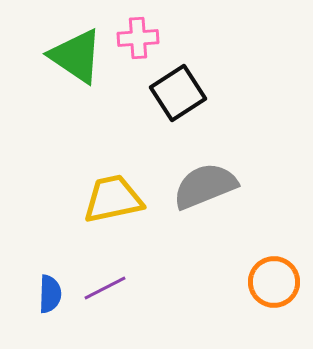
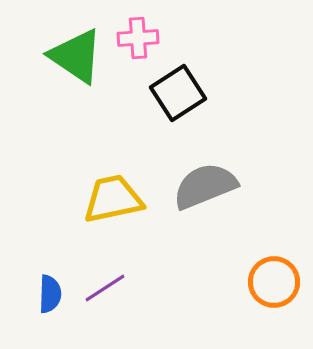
purple line: rotated 6 degrees counterclockwise
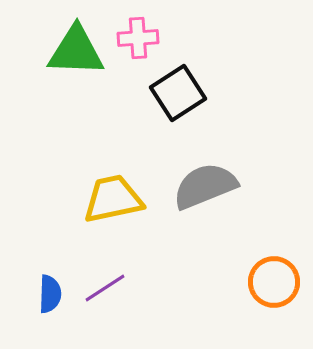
green triangle: moved 5 px up; rotated 32 degrees counterclockwise
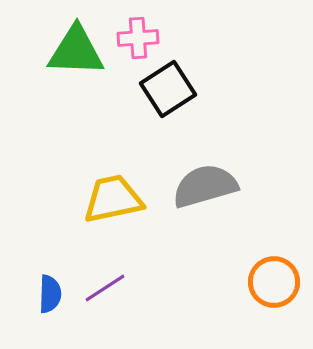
black square: moved 10 px left, 4 px up
gray semicircle: rotated 6 degrees clockwise
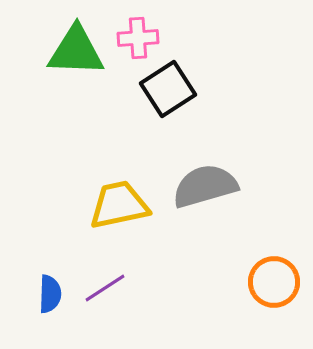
yellow trapezoid: moved 6 px right, 6 px down
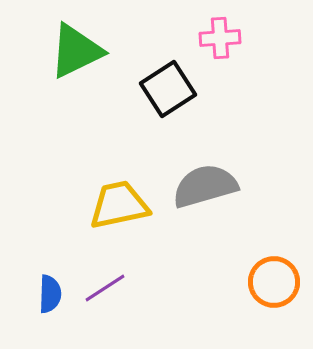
pink cross: moved 82 px right
green triangle: rotated 28 degrees counterclockwise
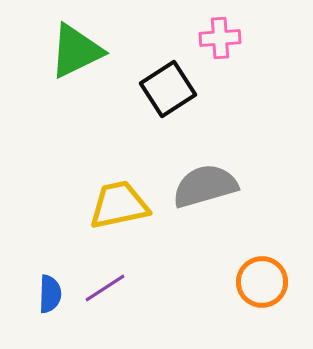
orange circle: moved 12 px left
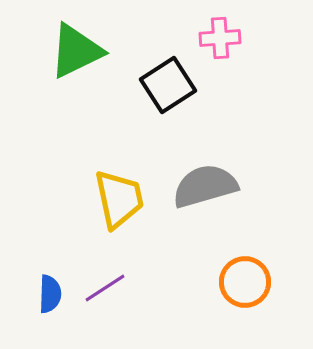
black square: moved 4 px up
yellow trapezoid: moved 6 px up; rotated 90 degrees clockwise
orange circle: moved 17 px left
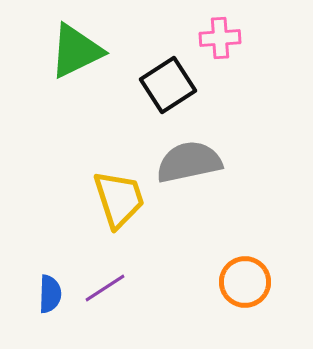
gray semicircle: moved 16 px left, 24 px up; rotated 4 degrees clockwise
yellow trapezoid: rotated 6 degrees counterclockwise
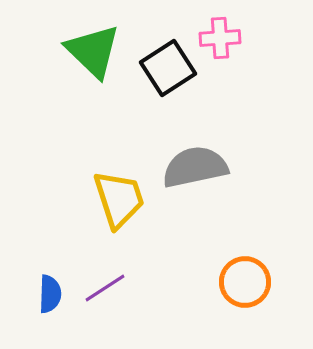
green triangle: moved 17 px right; rotated 50 degrees counterclockwise
black square: moved 17 px up
gray semicircle: moved 6 px right, 5 px down
